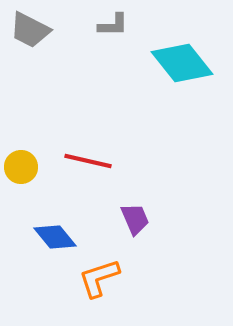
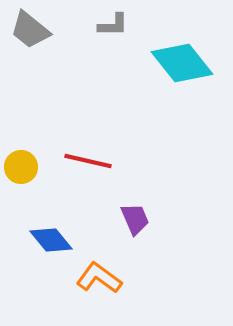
gray trapezoid: rotated 12 degrees clockwise
blue diamond: moved 4 px left, 3 px down
orange L-shape: rotated 54 degrees clockwise
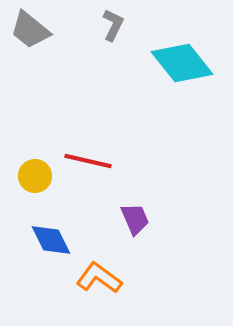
gray L-shape: rotated 64 degrees counterclockwise
yellow circle: moved 14 px right, 9 px down
blue diamond: rotated 12 degrees clockwise
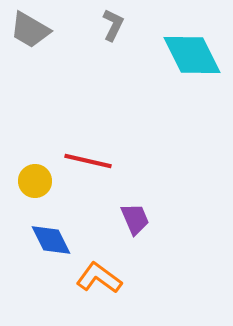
gray trapezoid: rotated 9 degrees counterclockwise
cyan diamond: moved 10 px right, 8 px up; rotated 12 degrees clockwise
yellow circle: moved 5 px down
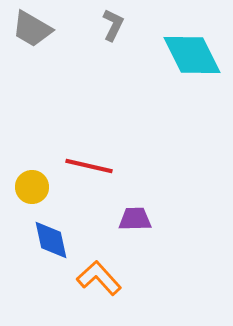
gray trapezoid: moved 2 px right, 1 px up
red line: moved 1 px right, 5 px down
yellow circle: moved 3 px left, 6 px down
purple trapezoid: rotated 68 degrees counterclockwise
blue diamond: rotated 15 degrees clockwise
orange L-shape: rotated 12 degrees clockwise
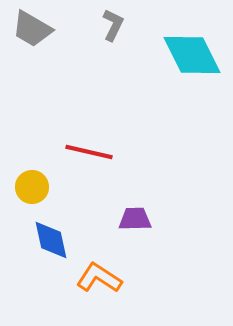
red line: moved 14 px up
orange L-shape: rotated 15 degrees counterclockwise
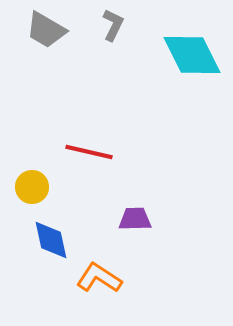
gray trapezoid: moved 14 px right, 1 px down
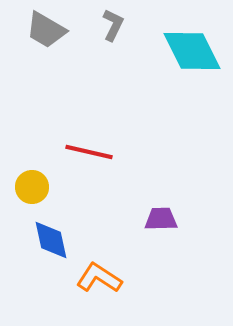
cyan diamond: moved 4 px up
purple trapezoid: moved 26 px right
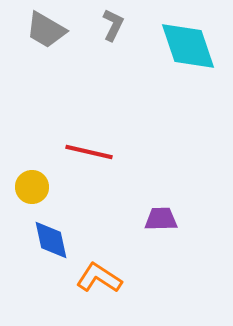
cyan diamond: moved 4 px left, 5 px up; rotated 8 degrees clockwise
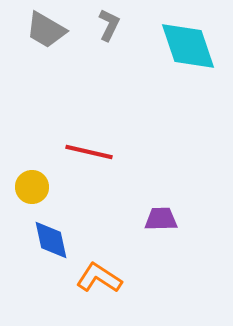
gray L-shape: moved 4 px left
